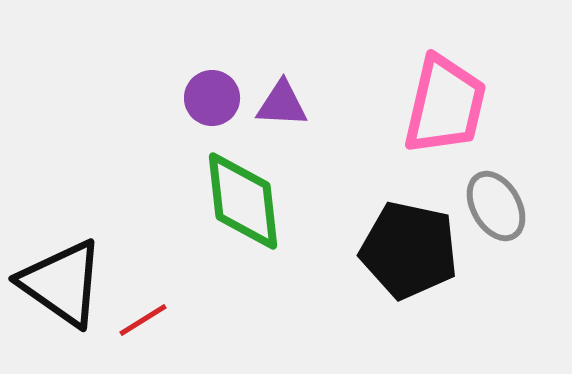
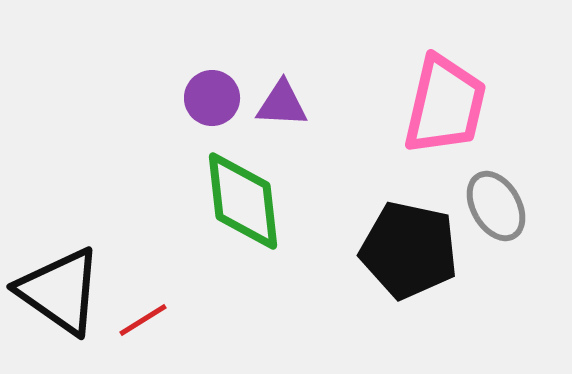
black triangle: moved 2 px left, 8 px down
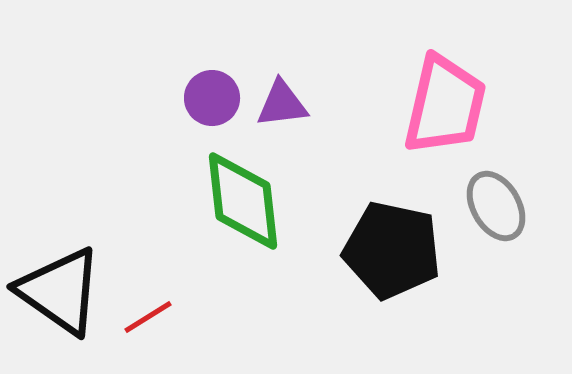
purple triangle: rotated 10 degrees counterclockwise
black pentagon: moved 17 px left
red line: moved 5 px right, 3 px up
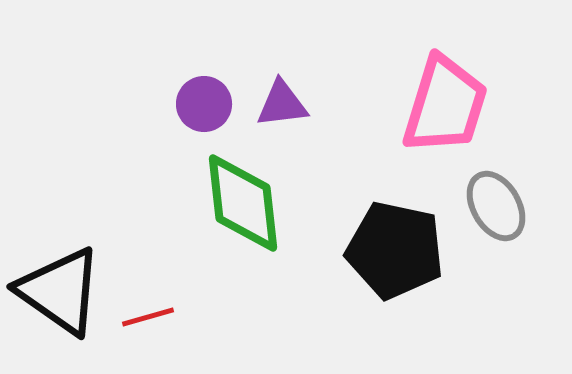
purple circle: moved 8 px left, 6 px down
pink trapezoid: rotated 4 degrees clockwise
green diamond: moved 2 px down
black pentagon: moved 3 px right
red line: rotated 16 degrees clockwise
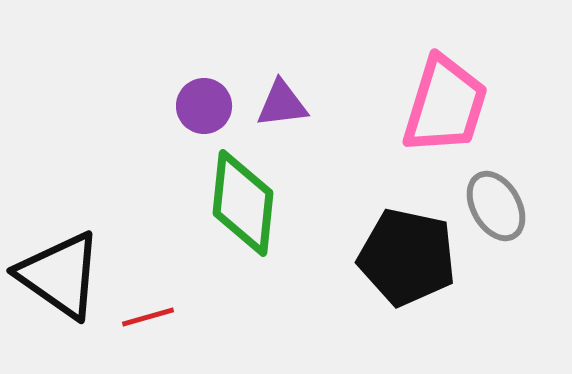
purple circle: moved 2 px down
green diamond: rotated 12 degrees clockwise
black pentagon: moved 12 px right, 7 px down
black triangle: moved 16 px up
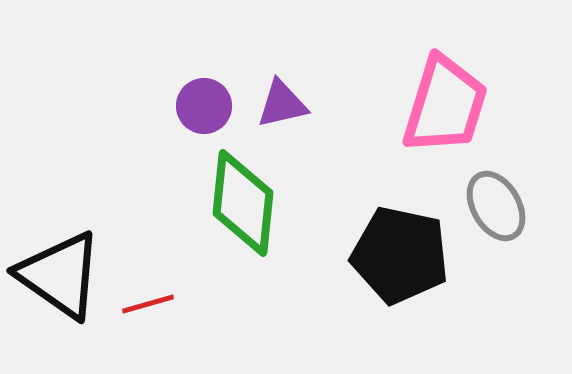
purple triangle: rotated 6 degrees counterclockwise
black pentagon: moved 7 px left, 2 px up
red line: moved 13 px up
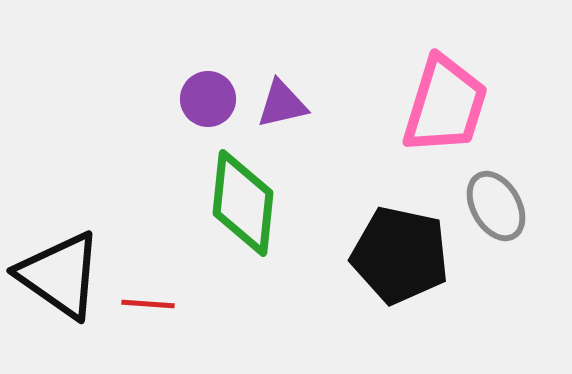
purple circle: moved 4 px right, 7 px up
red line: rotated 20 degrees clockwise
